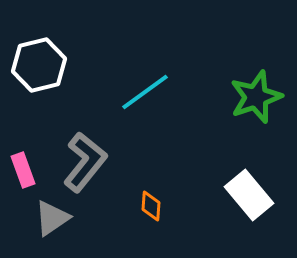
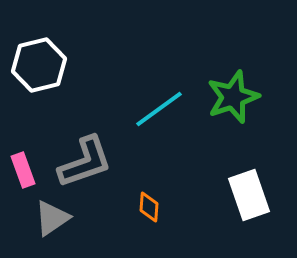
cyan line: moved 14 px right, 17 px down
green star: moved 23 px left
gray L-shape: rotated 32 degrees clockwise
white rectangle: rotated 21 degrees clockwise
orange diamond: moved 2 px left, 1 px down
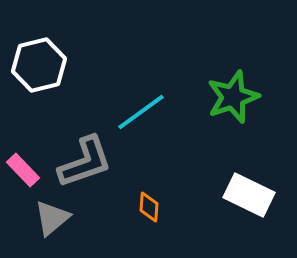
cyan line: moved 18 px left, 3 px down
pink rectangle: rotated 24 degrees counterclockwise
white rectangle: rotated 45 degrees counterclockwise
gray triangle: rotated 6 degrees counterclockwise
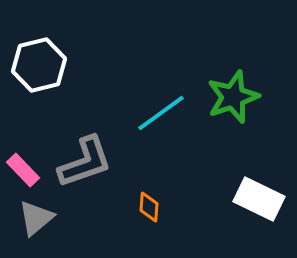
cyan line: moved 20 px right, 1 px down
white rectangle: moved 10 px right, 4 px down
gray triangle: moved 16 px left
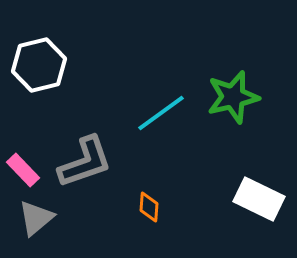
green star: rotated 6 degrees clockwise
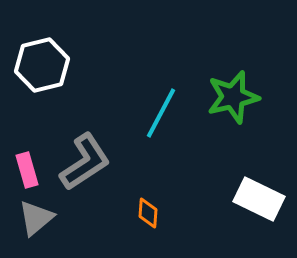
white hexagon: moved 3 px right
cyan line: rotated 26 degrees counterclockwise
gray L-shape: rotated 14 degrees counterclockwise
pink rectangle: moved 4 px right; rotated 28 degrees clockwise
orange diamond: moved 1 px left, 6 px down
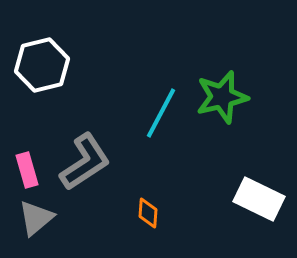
green star: moved 11 px left
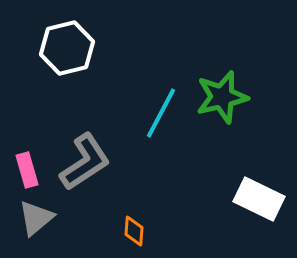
white hexagon: moved 25 px right, 17 px up
orange diamond: moved 14 px left, 18 px down
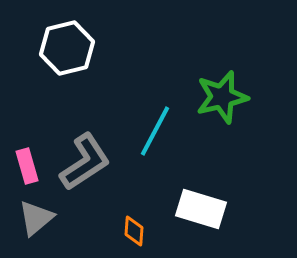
cyan line: moved 6 px left, 18 px down
pink rectangle: moved 4 px up
white rectangle: moved 58 px left, 10 px down; rotated 9 degrees counterclockwise
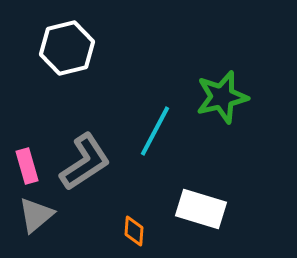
gray triangle: moved 3 px up
